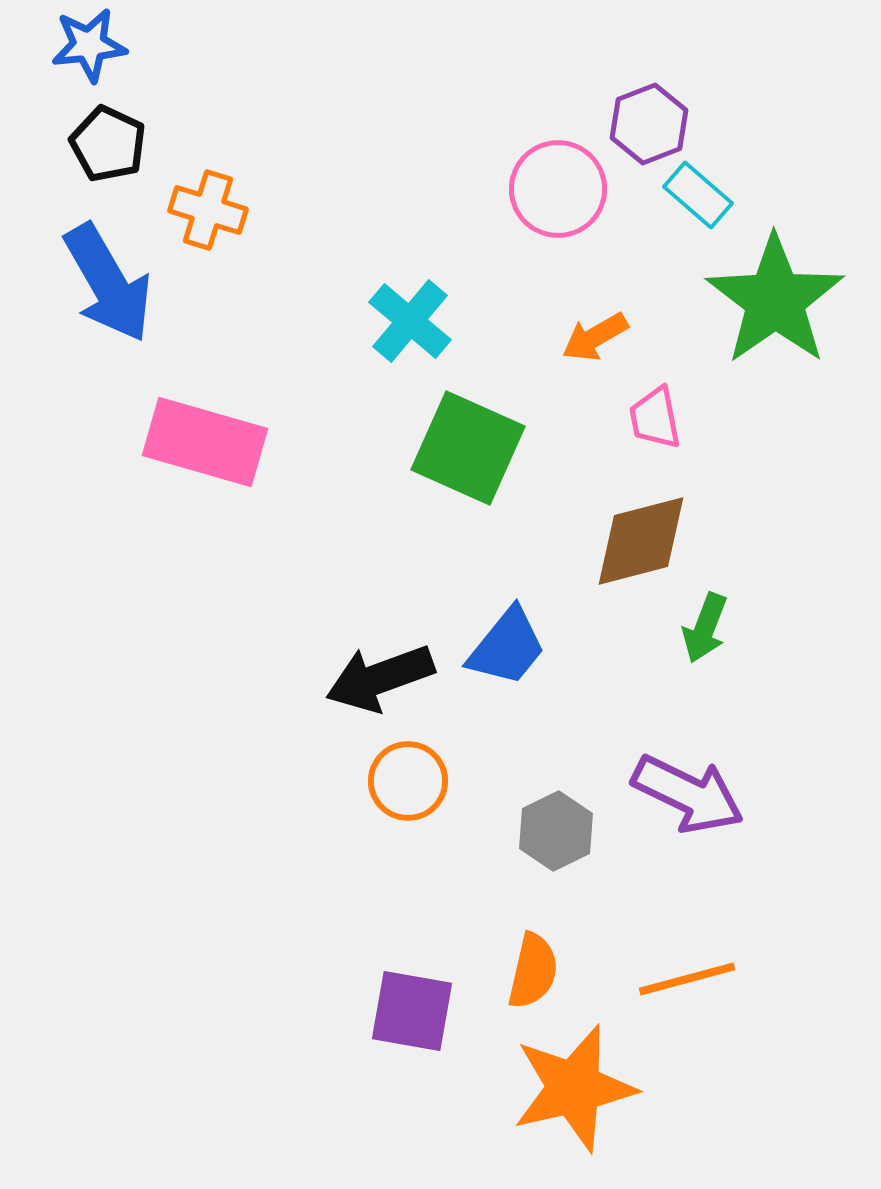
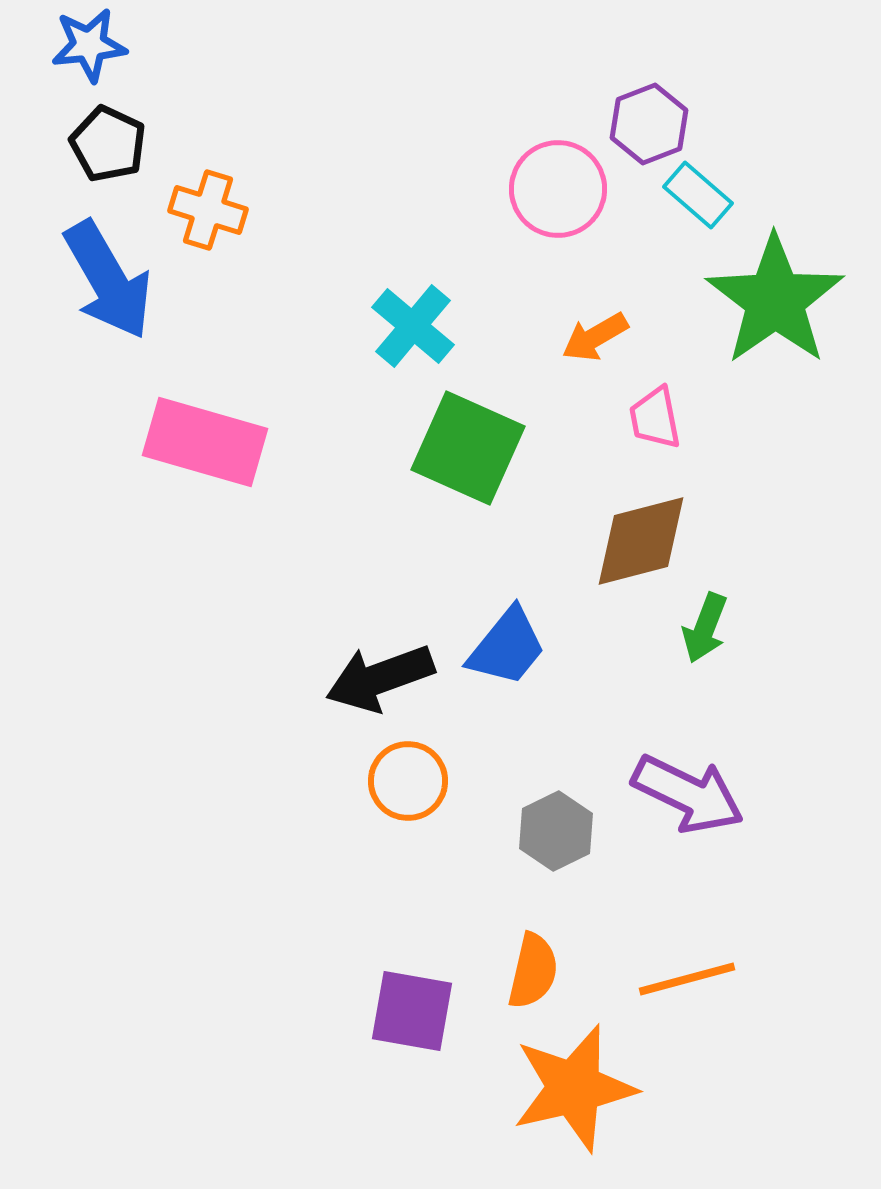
blue arrow: moved 3 px up
cyan cross: moved 3 px right, 5 px down
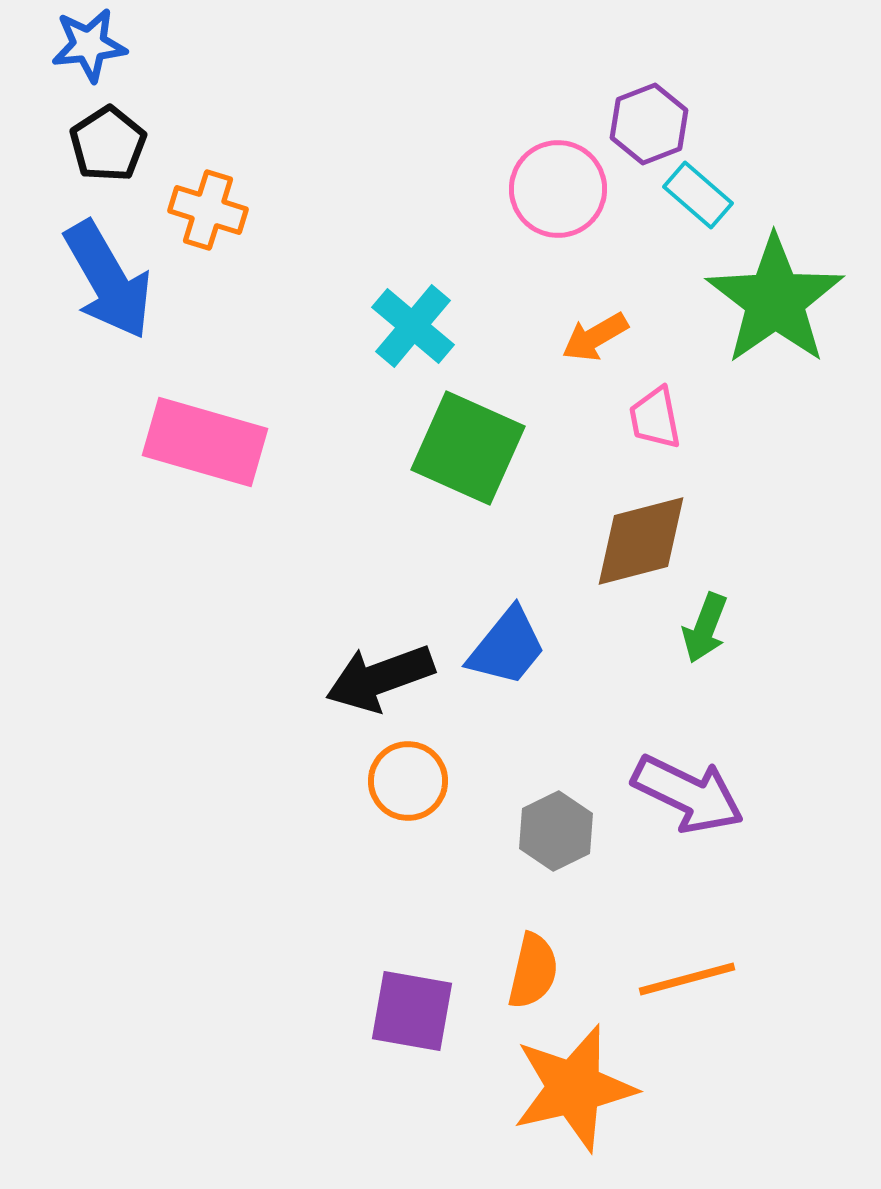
black pentagon: rotated 14 degrees clockwise
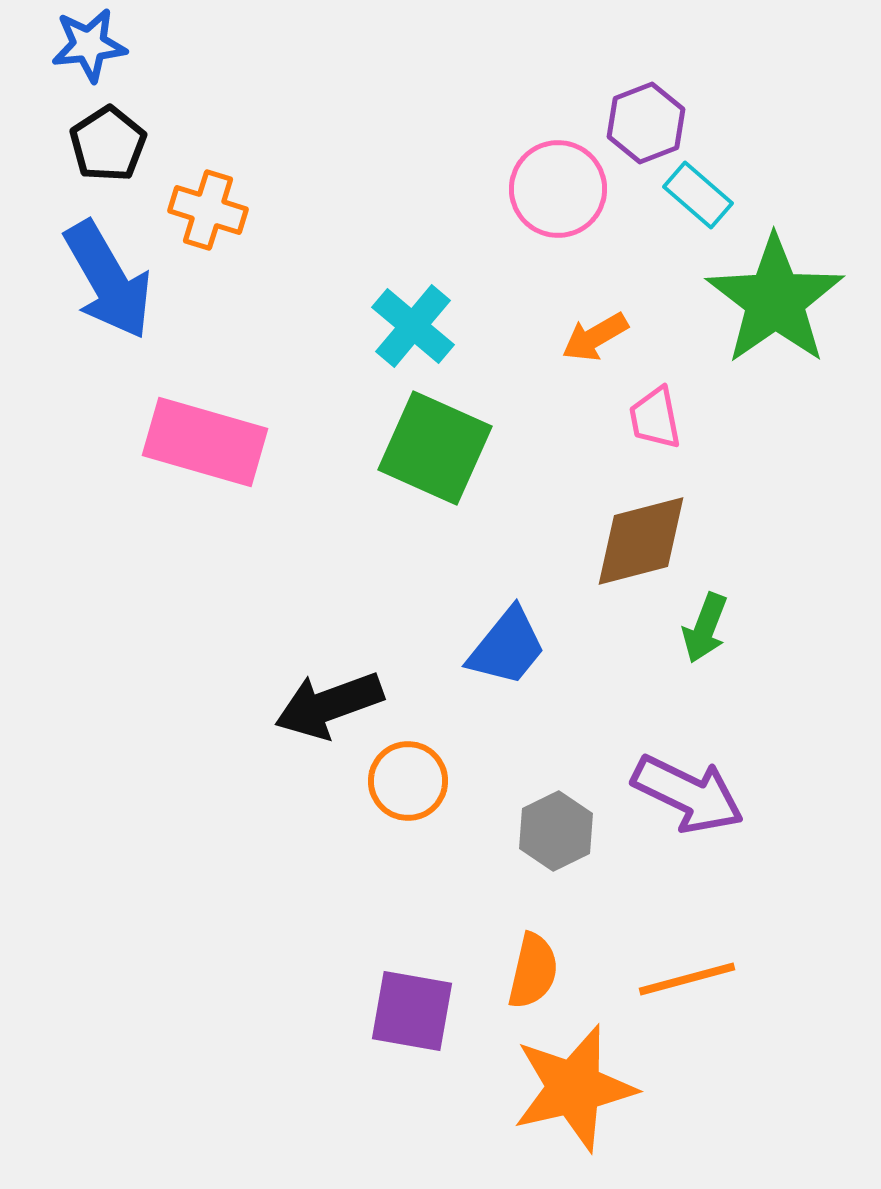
purple hexagon: moved 3 px left, 1 px up
green square: moved 33 px left
black arrow: moved 51 px left, 27 px down
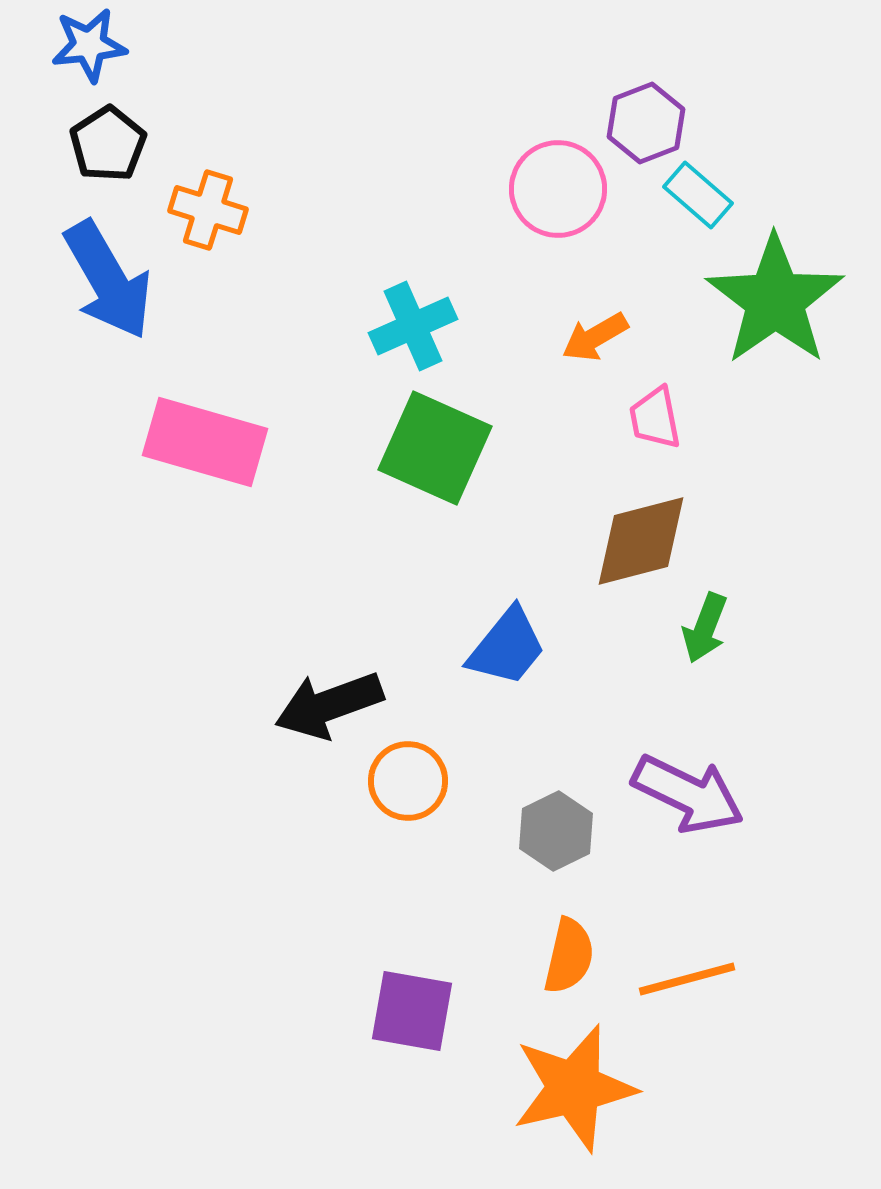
cyan cross: rotated 26 degrees clockwise
orange semicircle: moved 36 px right, 15 px up
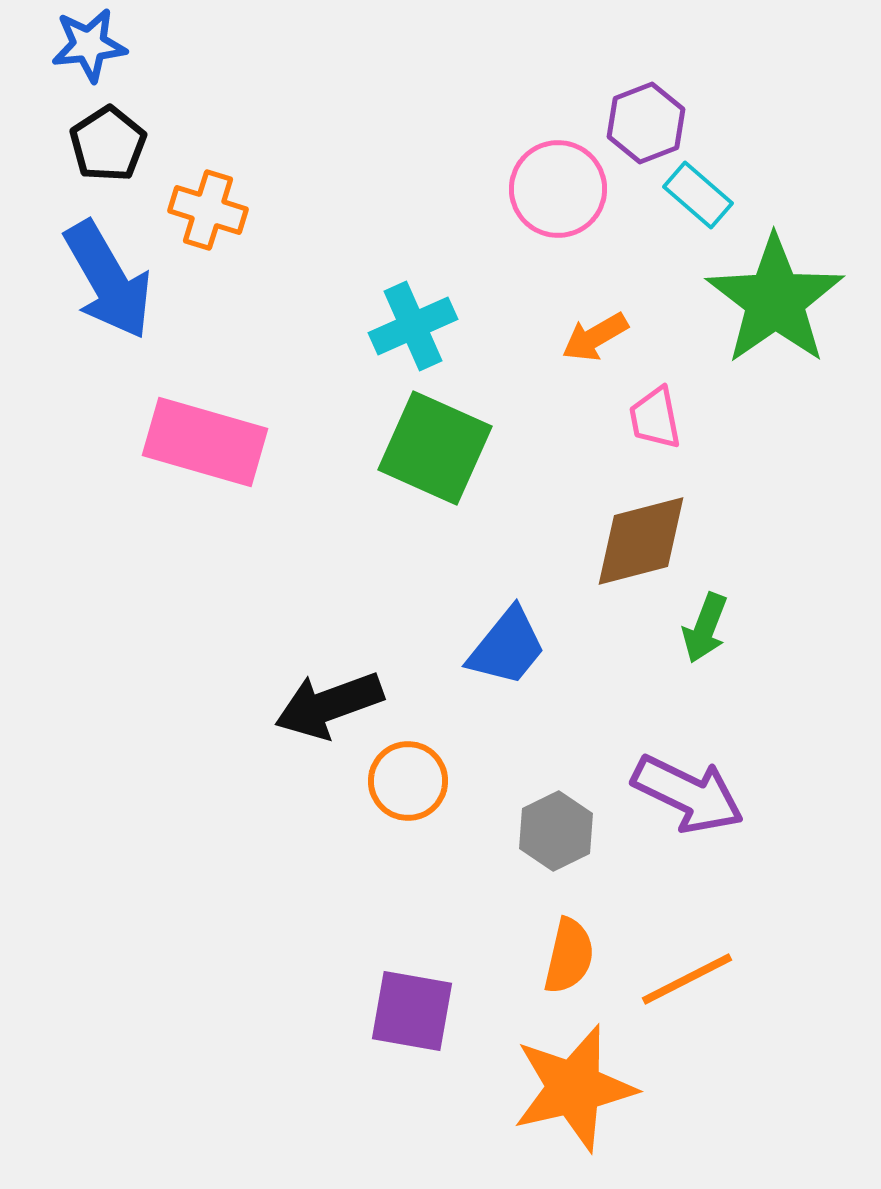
orange line: rotated 12 degrees counterclockwise
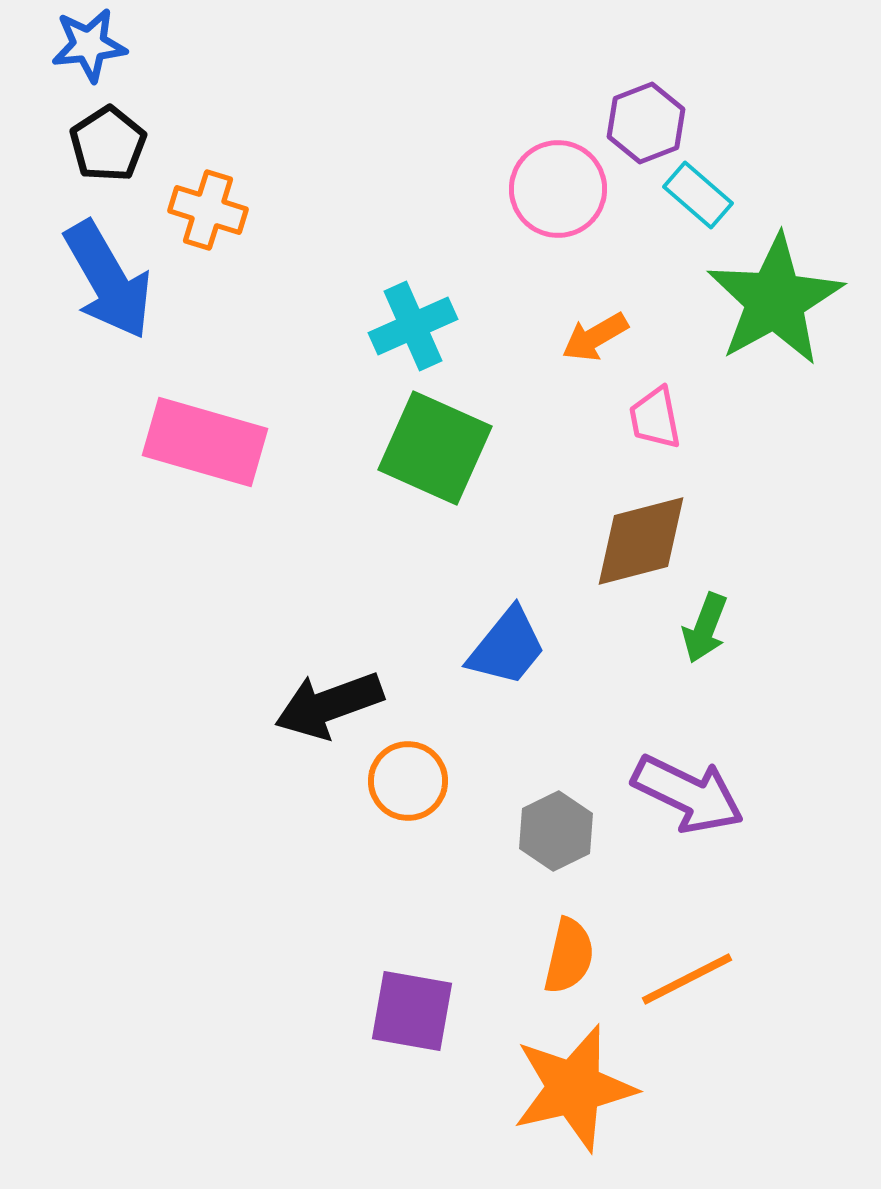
green star: rotated 6 degrees clockwise
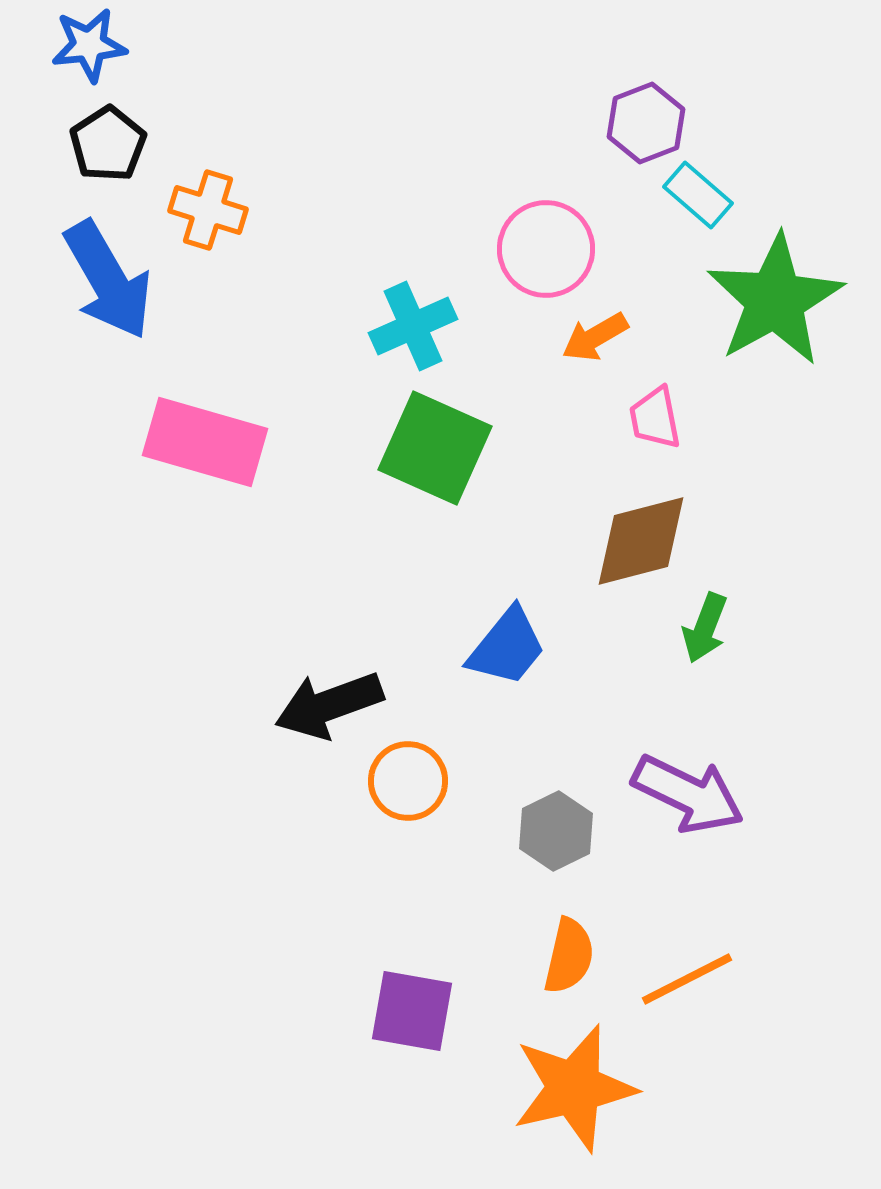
pink circle: moved 12 px left, 60 px down
